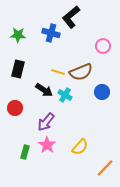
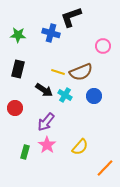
black L-shape: rotated 20 degrees clockwise
blue circle: moved 8 px left, 4 px down
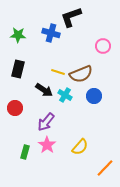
brown semicircle: moved 2 px down
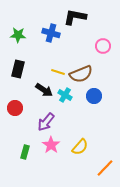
black L-shape: moved 4 px right; rotated 30 degrees clockwise
pink star: moved 4 px right
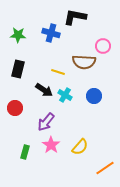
brown semicircle: moved 3 px right, 12 px up; rotated 25 degrees clockwise
orange line: rotated 12 degrees clockwise
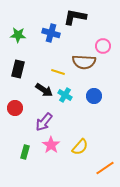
purple arrow: moved 2 px left
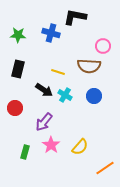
brown semicircle: moved 5 px right, 4 px down
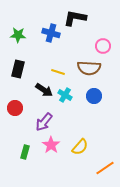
black L-shape: moved 1 px down
brown semicircle: moved 2 px down
